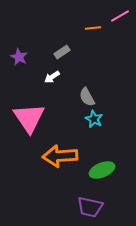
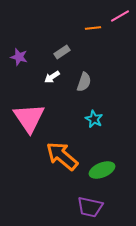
purple star: rotated 12 degrees counterclockwise
gray semicircle: moved 3 px left, 15 px up; rotated 132 degrees counterclockwise
orange arrow: moved 2 px right; rotated 44 degrees clockwise
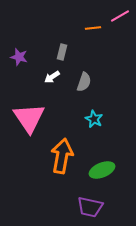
gray rectangle: rotated 42 degrees counterclockwise
orange arrow: rotated 60 degrees clockwise
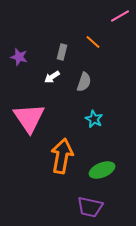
orange line: moved 14 px down; rotated 49 degrees clockwise
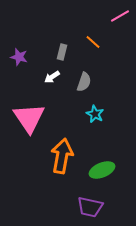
cyan star: moved 1 px right, 5 px up
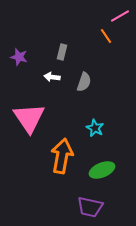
orange line: moved 13 px right, 6 px up; rotated 14 degrees clockwise
white arrow: rotated 42 degrees clockwise
cyan star: moved 14 px down
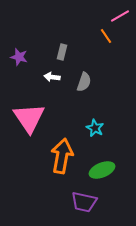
purple trapezoid: moved 6 px left, 5 px up
